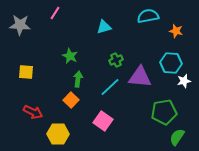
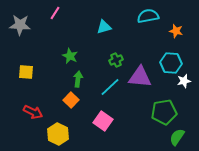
yellow hexagon: rotated 25 degrees clockwise
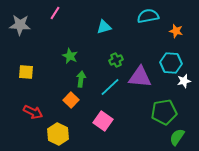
green arrow: moved 3 px right
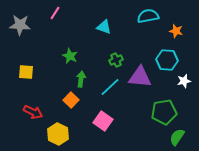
cyan triangle: rotated 35 degrees clockwise
cyan hexagon: moved 4 px left, 3 px up
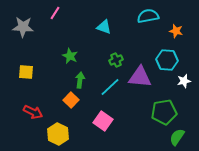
gray star: moved 3 px right, 2 px down
green arrow: moved 1 px left, 1 px down
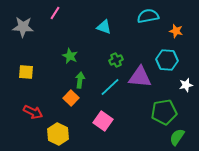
white star: moved 2 px right, 4 px down
orange square: moved 2 px up
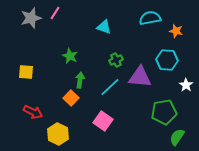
cyan semicircle: moved 2 px right, 2 px down
gray star: moved 8 px right, 9 px up; rotated 20 degrees counterclockwise
white star: rotated 24 degrees counterclockwise
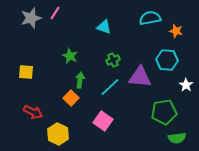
green cross: moved 3 px left
green semicircle: moved 1 px down; rotated 132 degrees counterclockwise
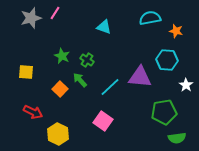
green star: moved 8 px left
green cross: moved 26 px left; rotated 32 degrees counterclockwise
green arrow: rotated 49 degrees counterclockwise
orange square: moved 11 px left, 9 px up
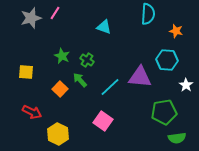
cyan semicircle: moved 2 px left, 4 px up; rotated 105 degrees clockwise
red arrow: moved 1 px left
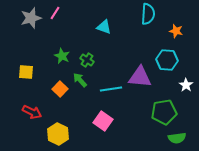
cyan line: moved 1 px right, 2 px down; rotated 35 degrees clockwise
